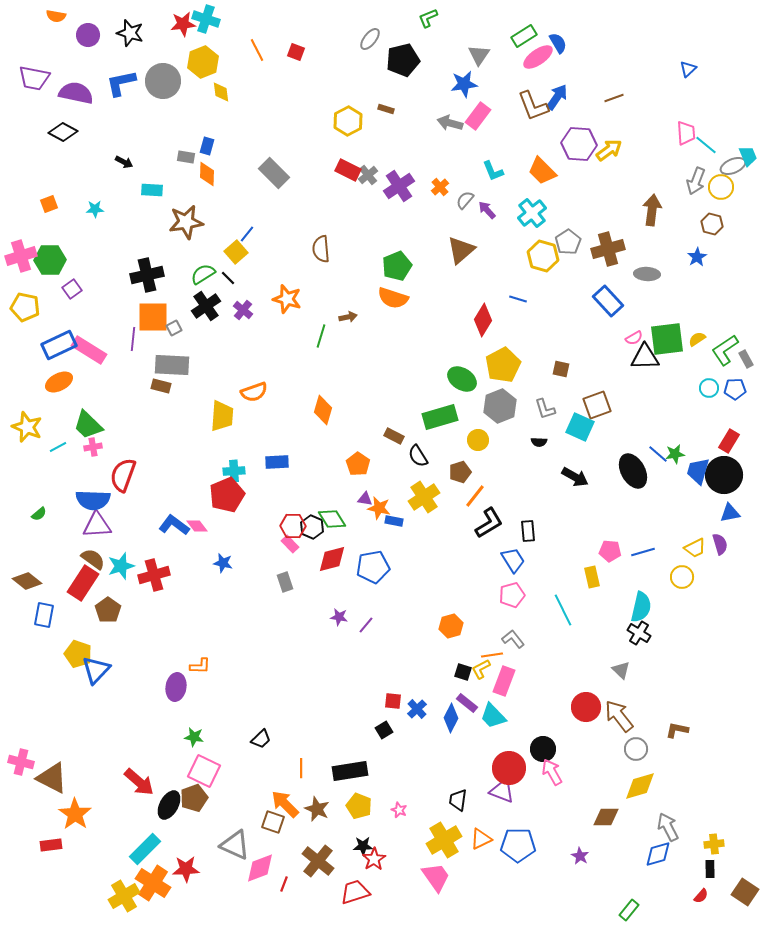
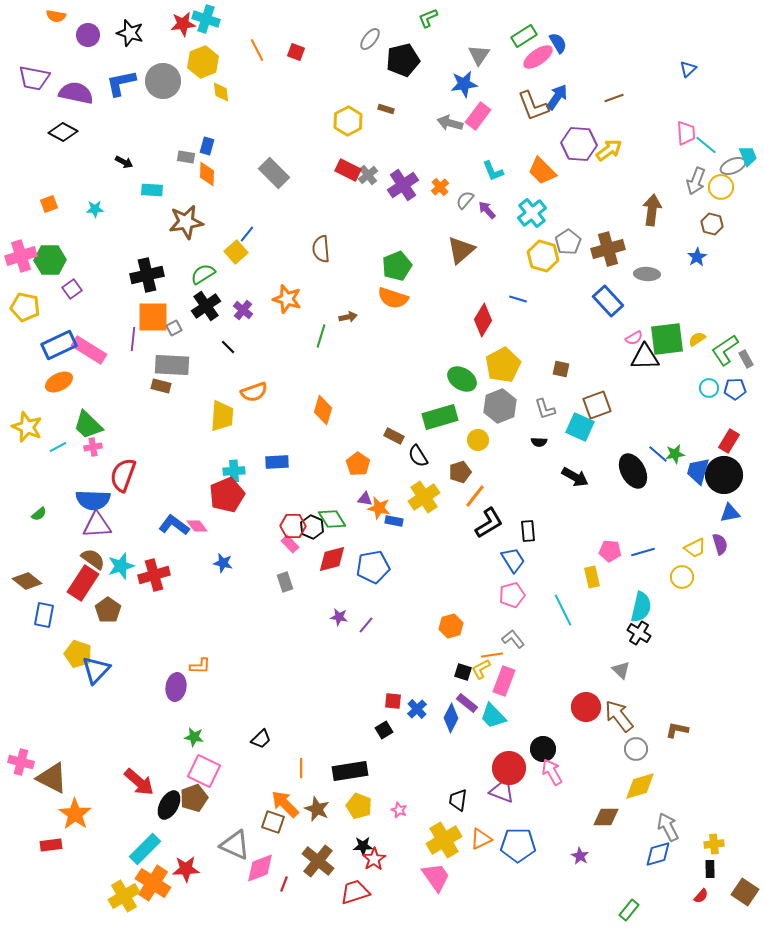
purple cross at (399, 186): moved 4 px right, 1 px up
black line at (228, 278): moved 69 px down
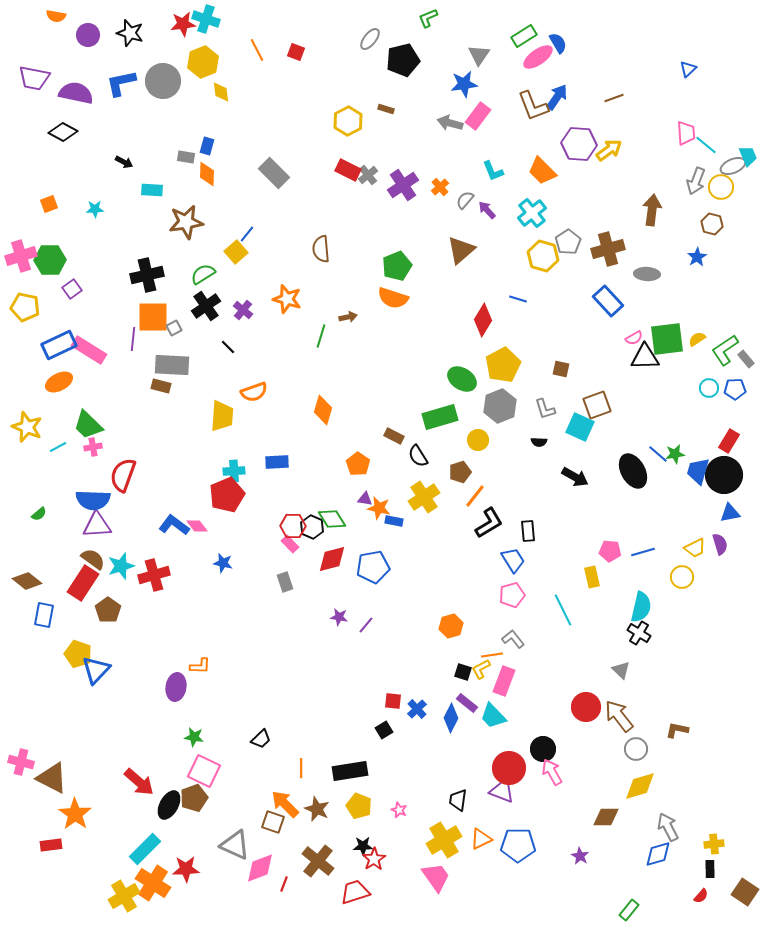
gray rectangle at (746, 359): rotated 12 degrees counterclockwise
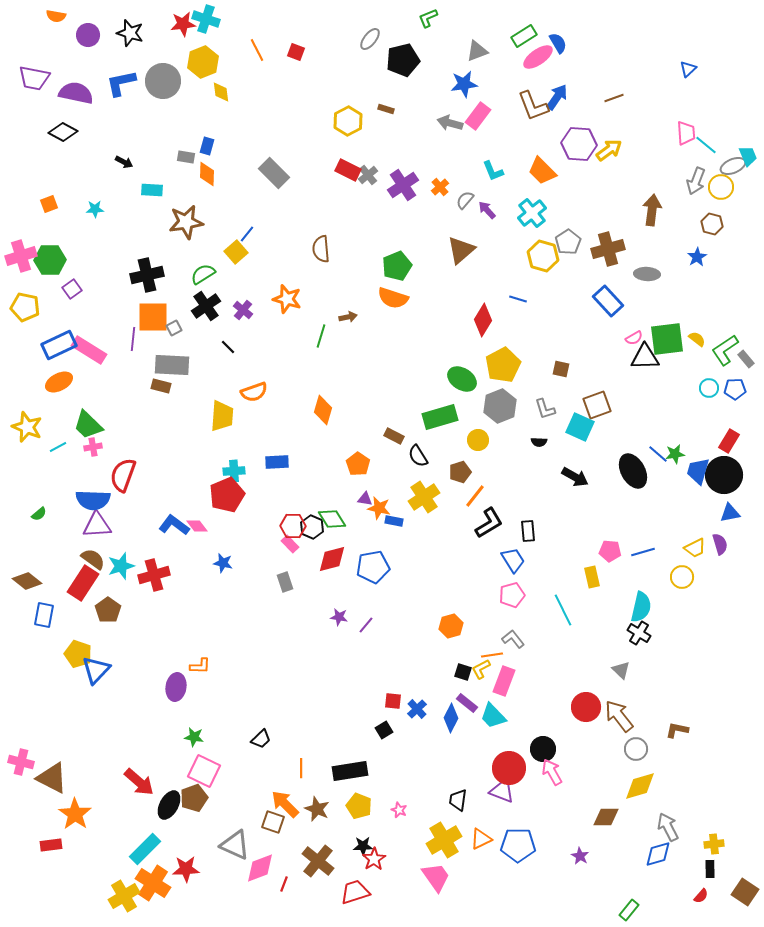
gray triangle at (479, 55): moved 2 px left, 4 px up; rotated 35 degrees clockwise
yellow semicircle at (697, 339): rotated 72 degrees clockwise
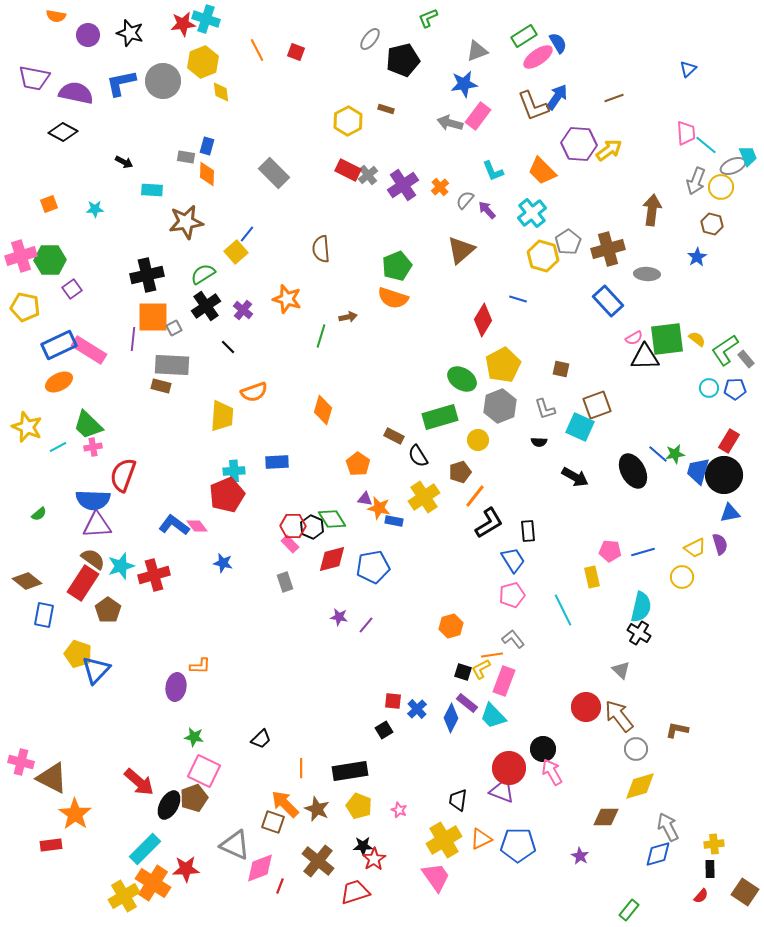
red line at (284, 884): moved 4 px left, 2 px down
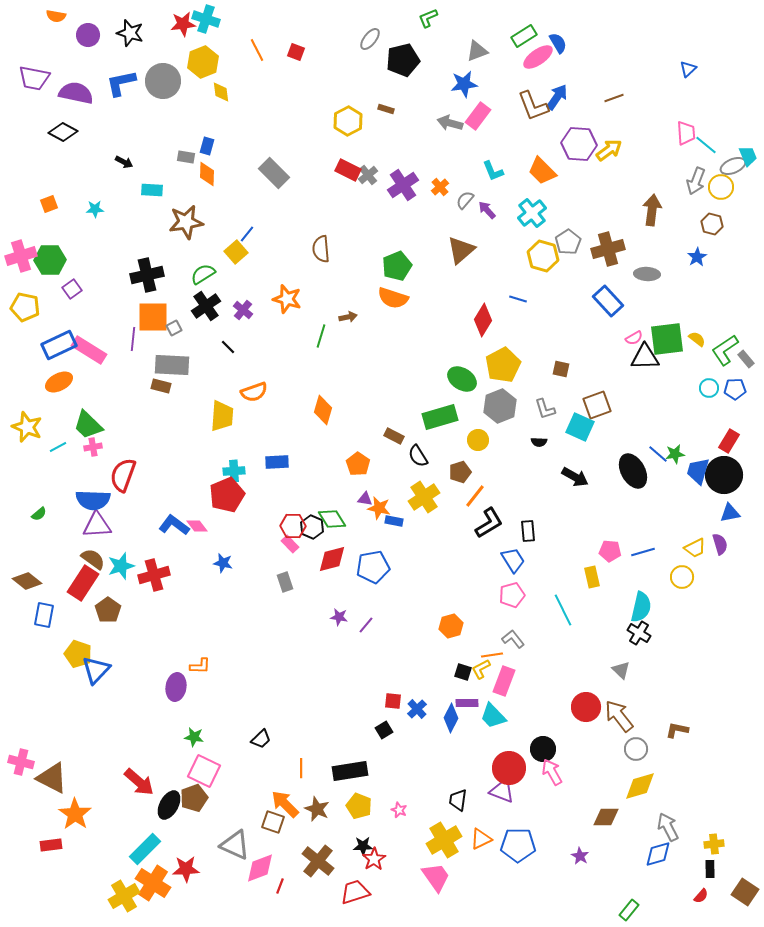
purple rectangle at (467, 703): rotated 40 degrees counterclockwise
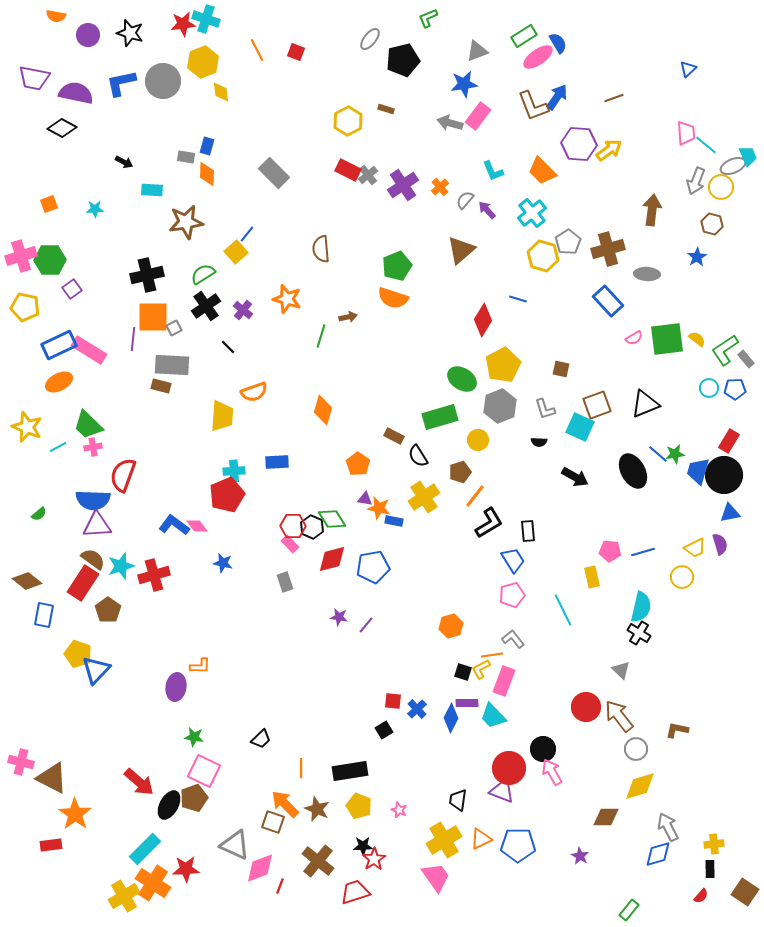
black diamond at (63, 132): moved 1 px left, 4 px up
black triangle at (645, 357): moved 47 px down; rotated 20 degrees counterclockwise
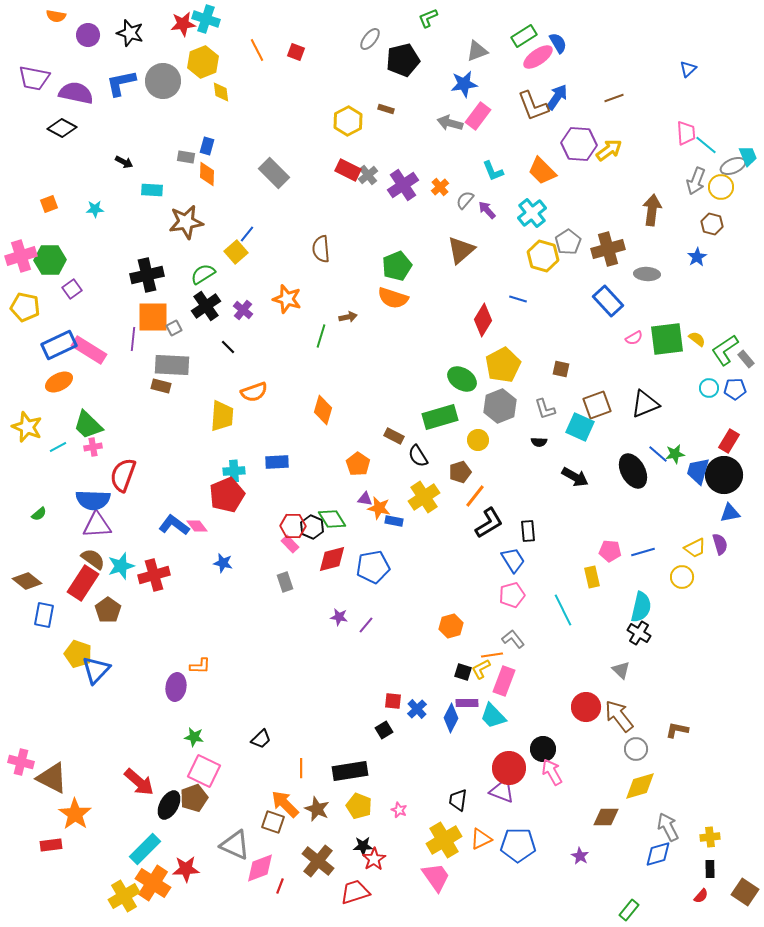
yellow cross at (714, 844): moved 4 px left, 7 px up
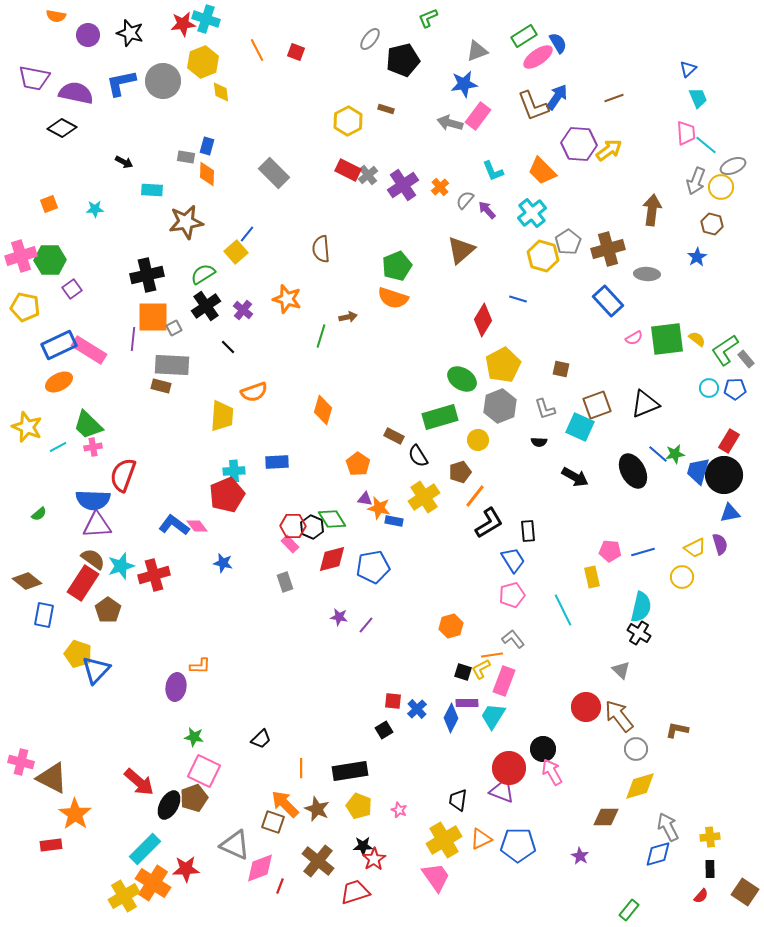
cyan trapezoid at (748, 156): moved 50 px left, 58 px up
cyan trapezoid at (493, 716): rotated 76 degrees clockwise
